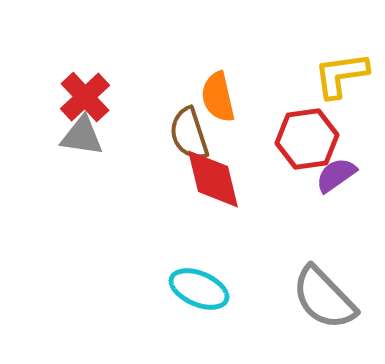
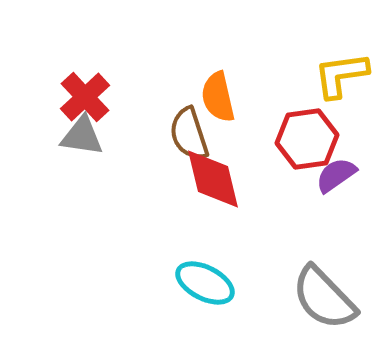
cyan ellipse: moved 6 px right, 6 px up; rotated 4 degrees clockwise
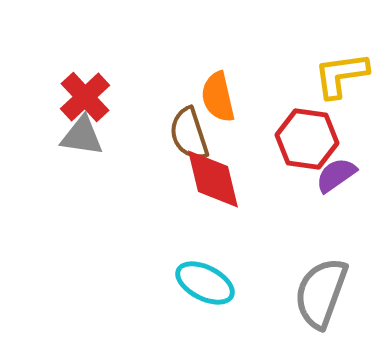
red hexagon: rotated 16 degrees clockwise
gray semicircle: moved 3 px left, 5 px up; rotated 64 degrees clockwise
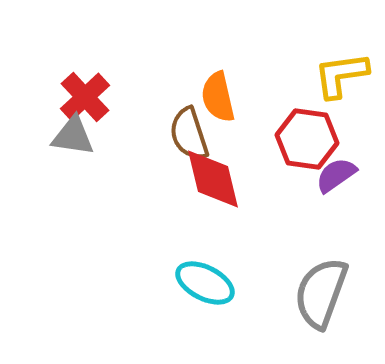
gray triangle: moved 9 px left
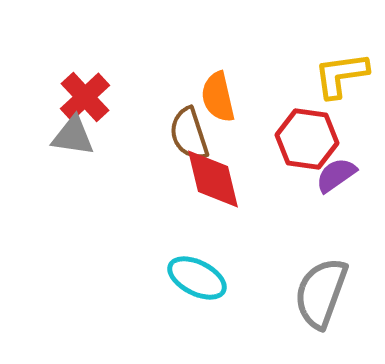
cyan ellipse: moved 8 px left, 5 px up
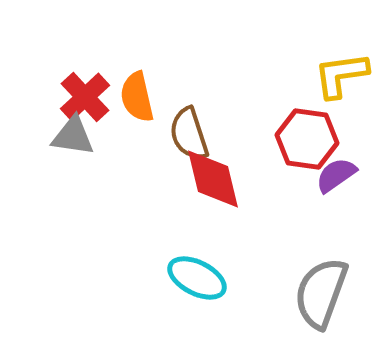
orange semicircle: moved 81 px left
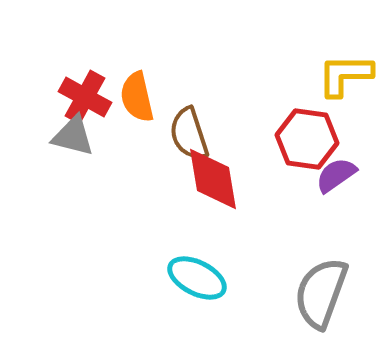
yellow L-shape: moved 4 px right; rotated 8 degrees clockwise
red cross: rotated 18 degrees counterclockwise
gray triangle: rotated 6 degrees clockwise
red diamond: rotated 4 degrees clockwise
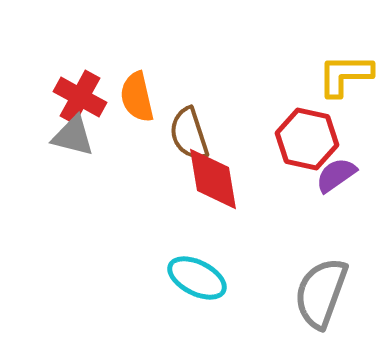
red cross: moved 5 px left
red hexagon: rotated 4 degrees clockwise
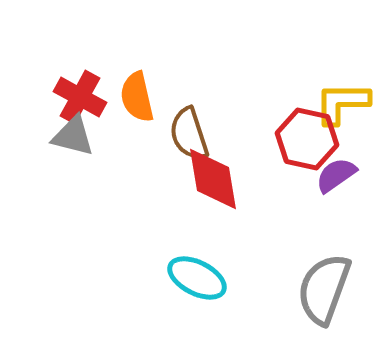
yellow L-shape: moved 3 px left, 28 px down
gray semicircle: moved 3 px right, 4 px up
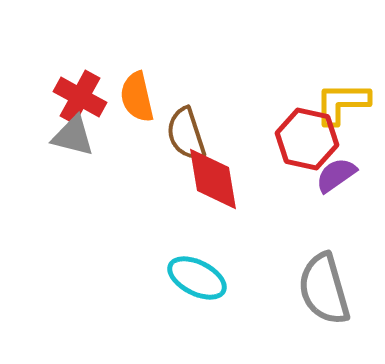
brown semicircle: moved 3 px left
gray semicircle: rotated 36 degrees counterclockwise
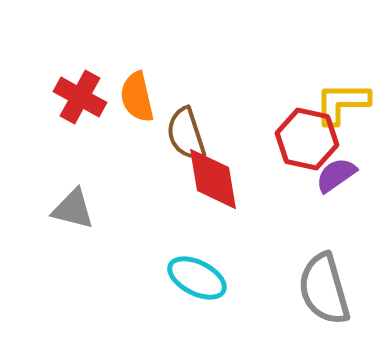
gray triangle: moved 73 px down
